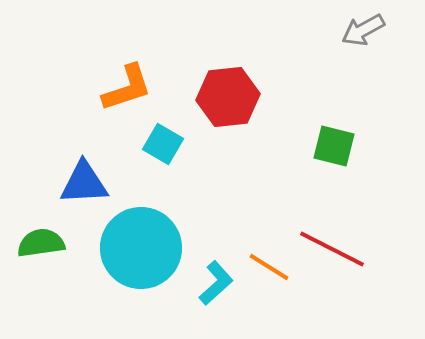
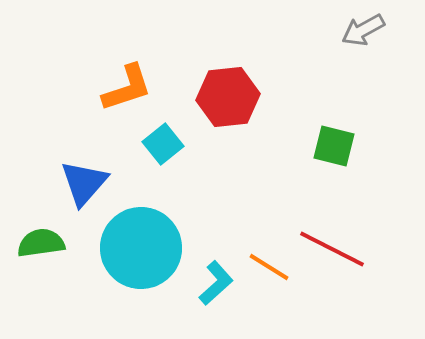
cyan square: rotated 21 degrees clockwise
blue triangle: rotated 46 degrees counterclockwise
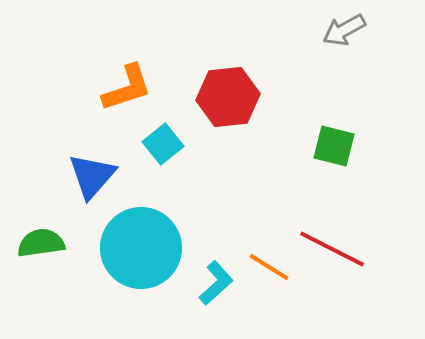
gray arrow: moved 19 px left
blue triangle: moved 8 px right, 7 px up
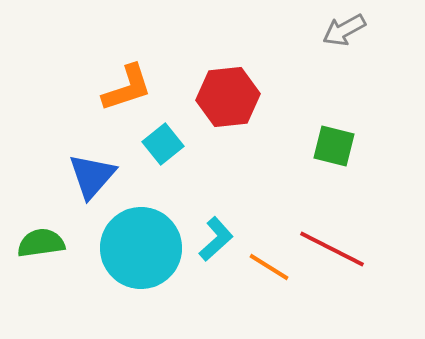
cyan L-shape: moved 44 px up
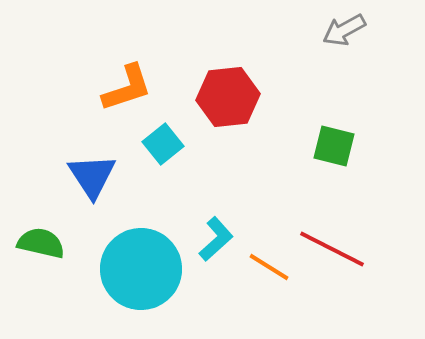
blue triangle: rotated 14 degrees counterclockwise
green semicircle: rotated 21 degrees clockwise
cyan circle: moved 21 px down
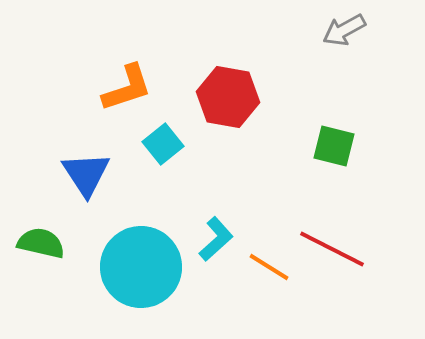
red hexagon: rotated 16 degrees clockwise
blue triangle: moved 6 px left, 2 px up
cyan circle: moved 2 px up
